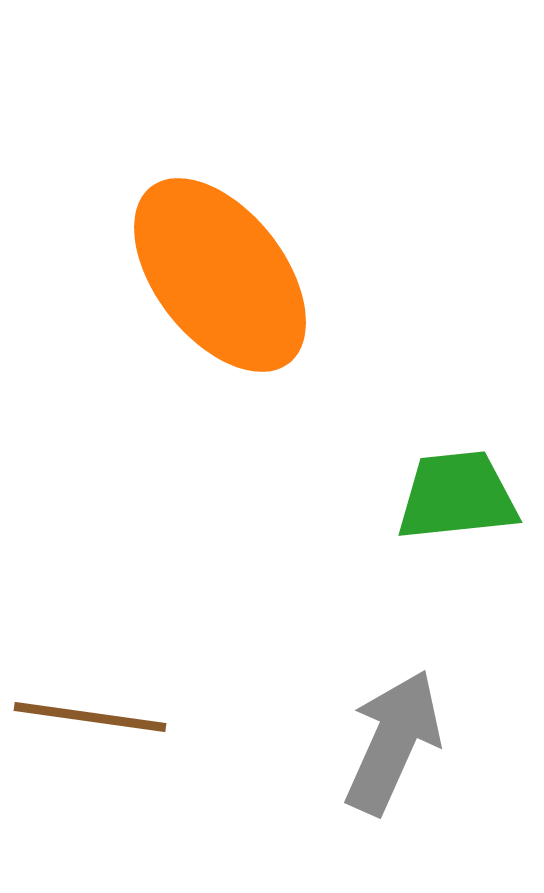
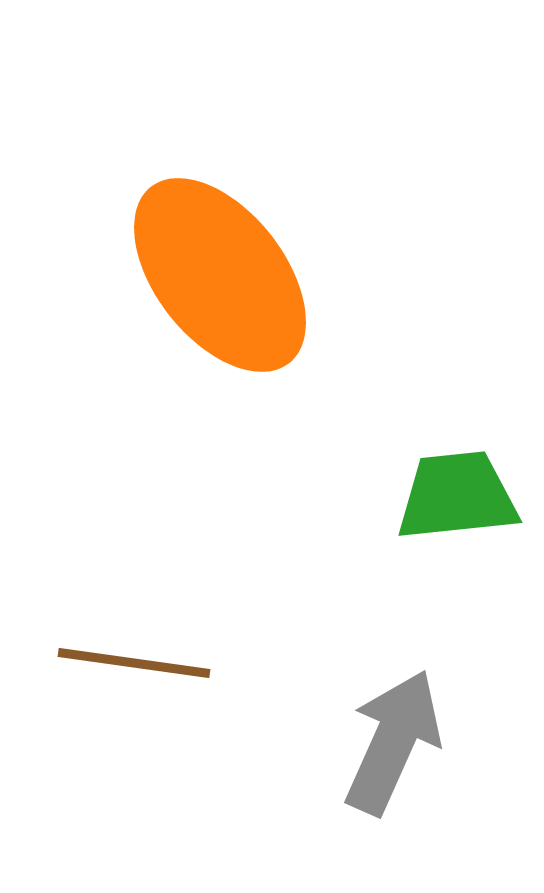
brown line: moved 44 px right, 54 px up
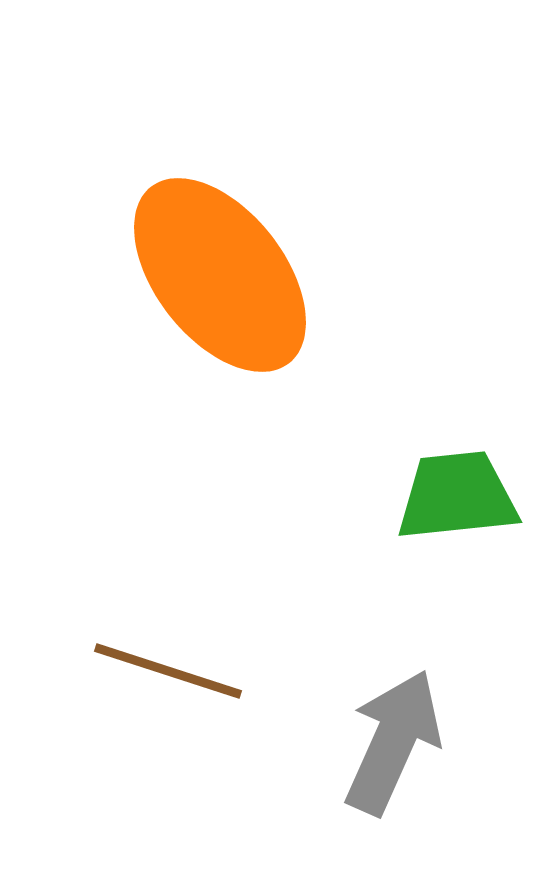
brown line: moved 34 px right, 8 px down; rotated 10 degrees clockwise
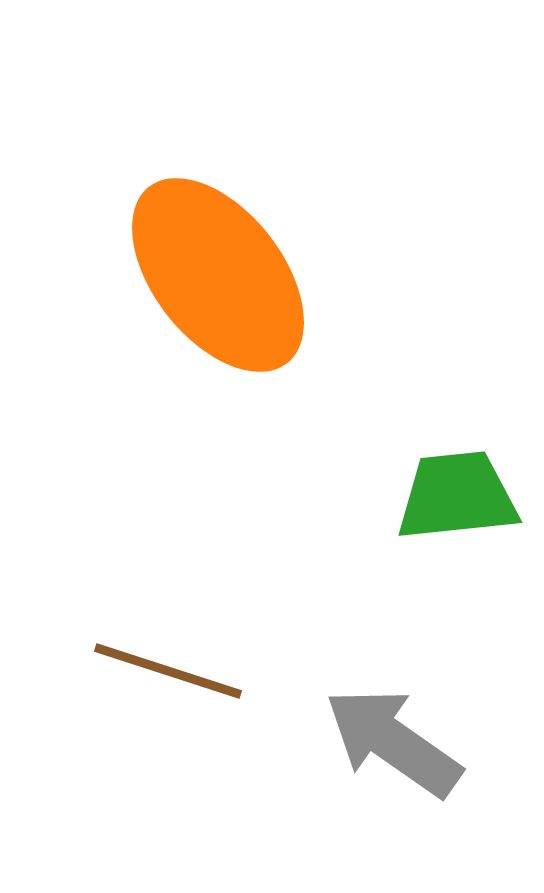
orange ellipse: moved 2 px left
gray arrow: rotated 79 degrees counterclockwise
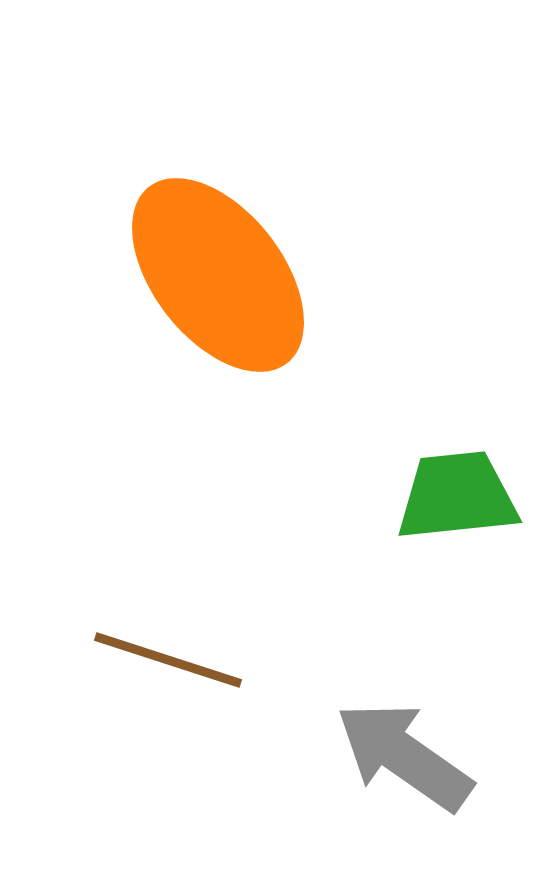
brown line: moved 11 px up
gray arrow: moved 11 px right, 14 px down
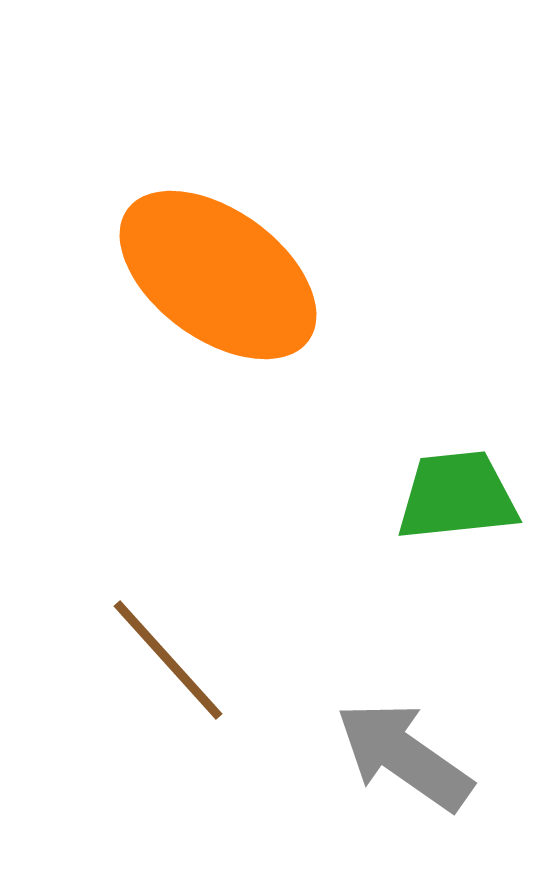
orange ellipse: rotated 16 degrees counterclockwise
brown line: rotated 30 degrees clockwise
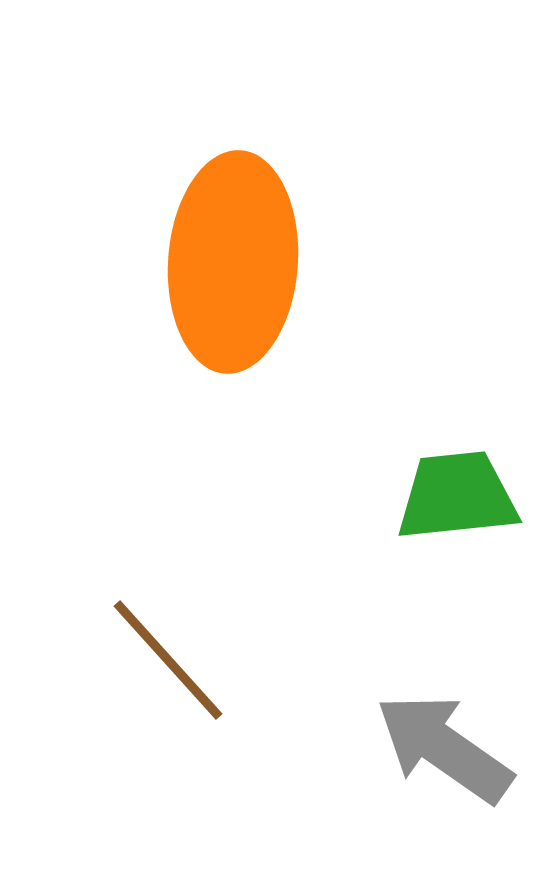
orange ellipse: moved 15 px right, 13 px up; rotated 58 degrees clockwise
gray arrow: moved 40 px right, 8 px up
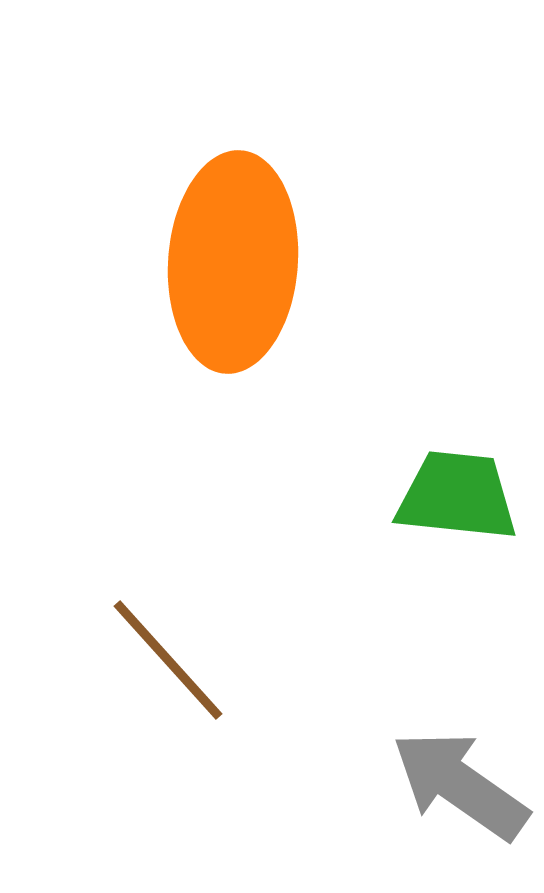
green trapezoid: rotated 12 degrees clockwise
gray arrow: moved 16 px right, 37 px down
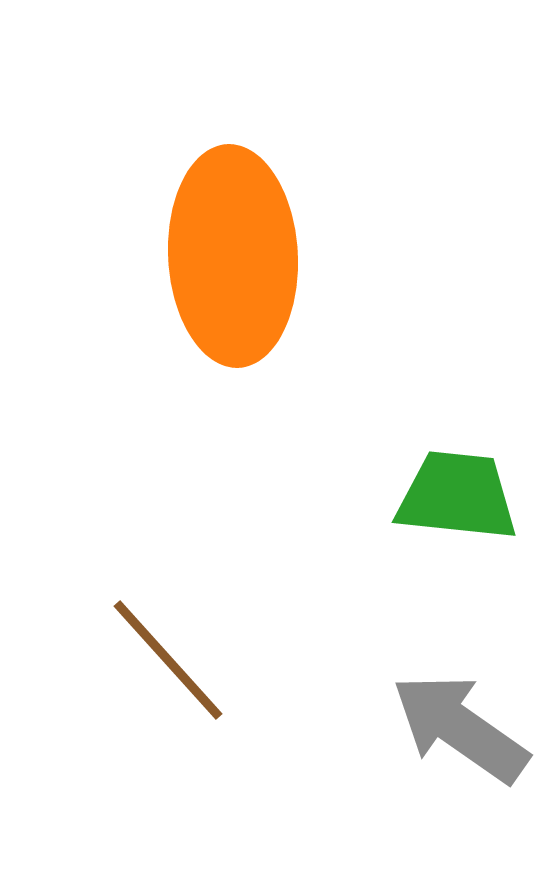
orange ellipse: moved 6 px up; rotated 7 degrees counterclockwise
gray arrow: moved 57 px up
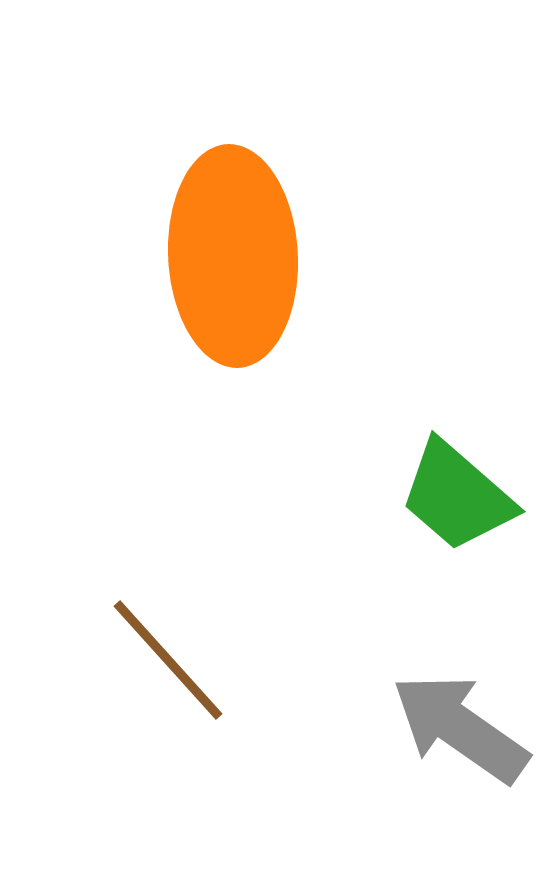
green trapezoid: rotated 145 degrees counterclockwise
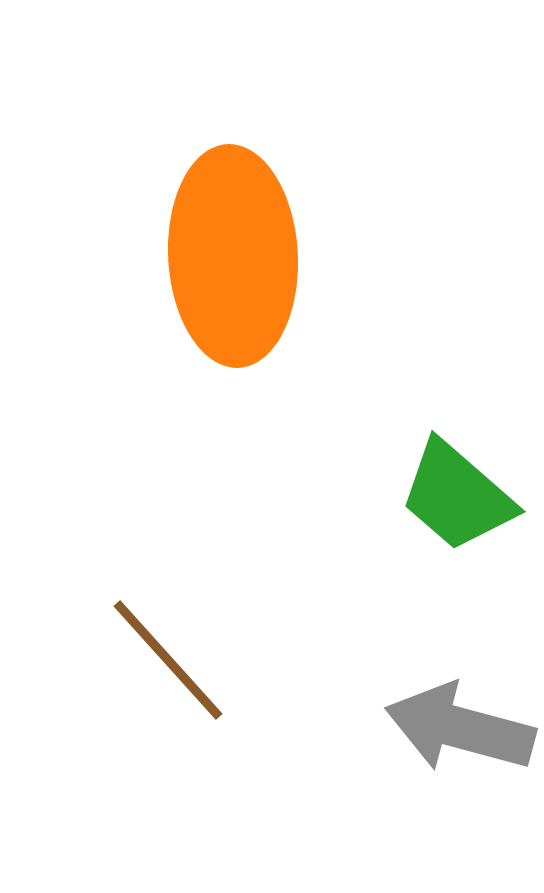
gray arrow: rotated 20 degrees counterclockwise
